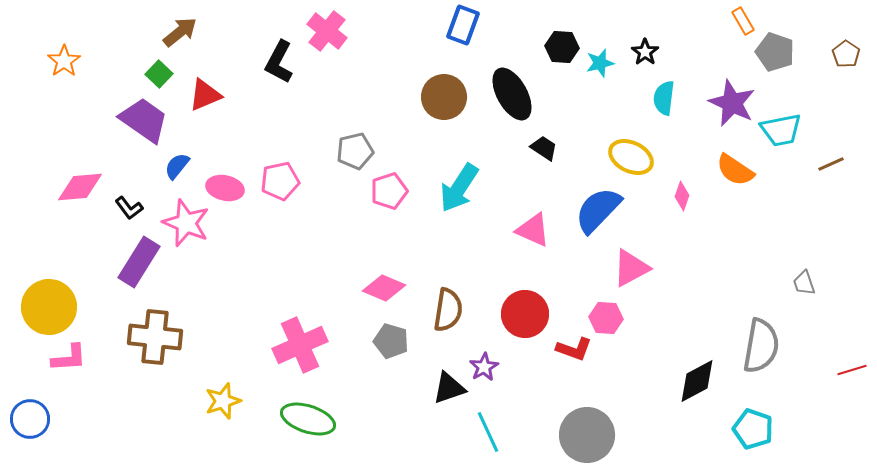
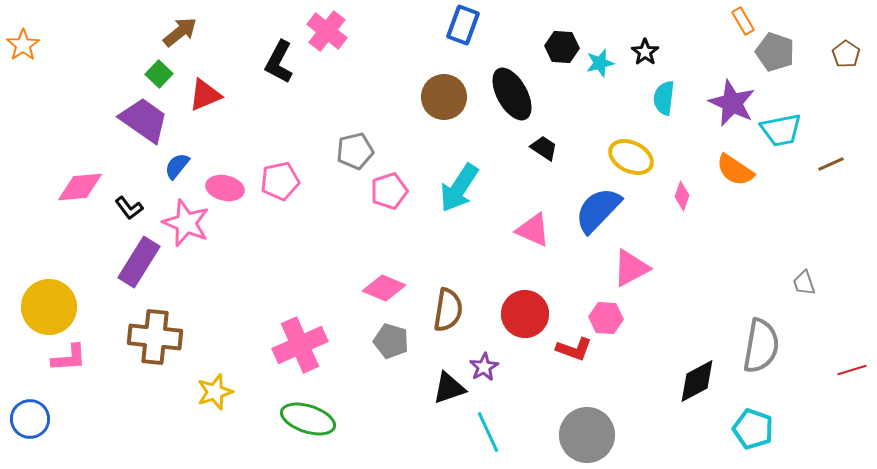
orange star at (64, 61): moved 41 px left, 16 px up
yellow star at (223, 401): moved 8 px left, 9 px up
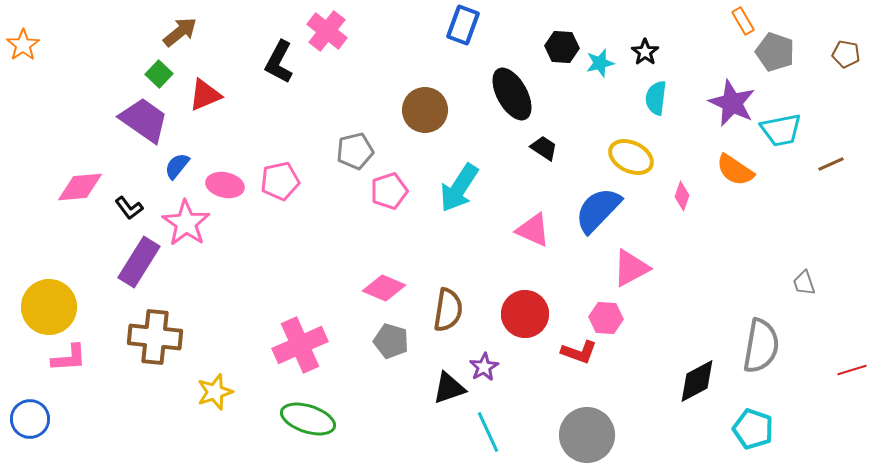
brown pentagon at (846, 54): rotated 24 degrees counterclockwise
brown circle at (444, 97): moved 19 px left, 13 px down
cyan semicircle at (664, 98): moved 8 px left
pink ellipse at (225, 188): moved 3 px up
pink star at (186, 223): rotated 12 degrees clockwise
red L-shape at (574, 349): moved 5 px right, 3 px down
